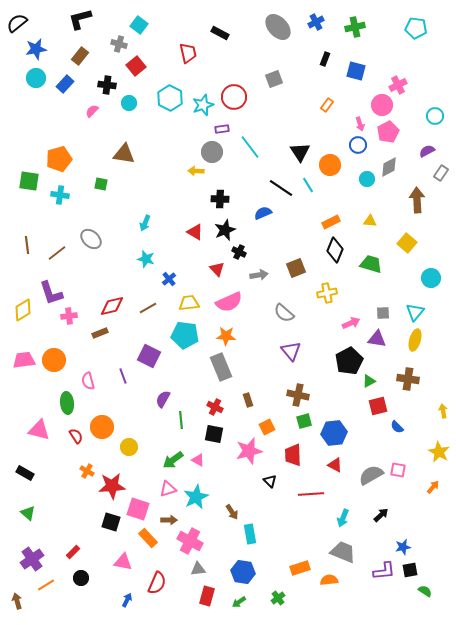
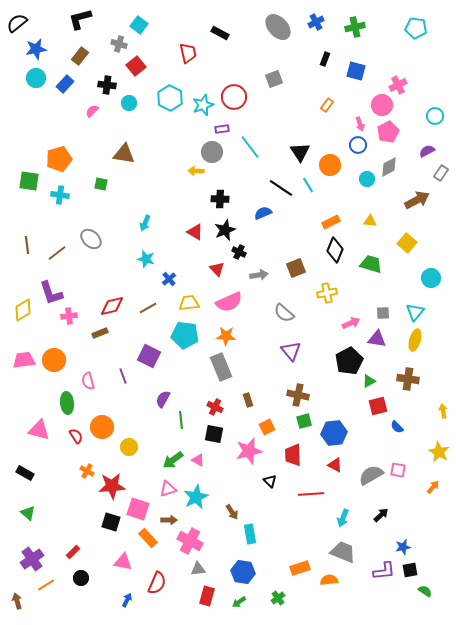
brown arrow at (417, 200): rotated 65 degrees clockwise
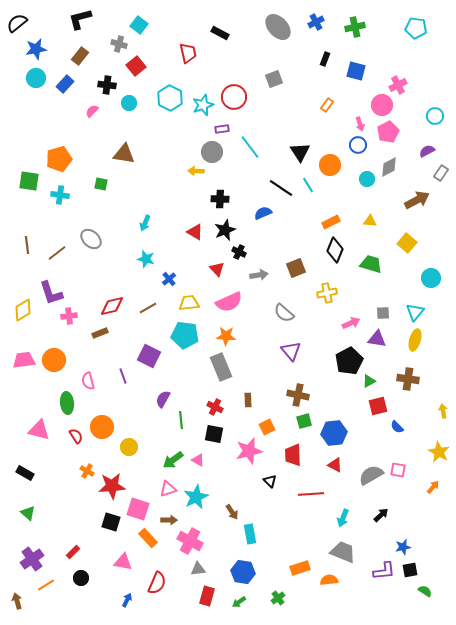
brown rectangle at (248, 400): rotated 16 degrees clockwise
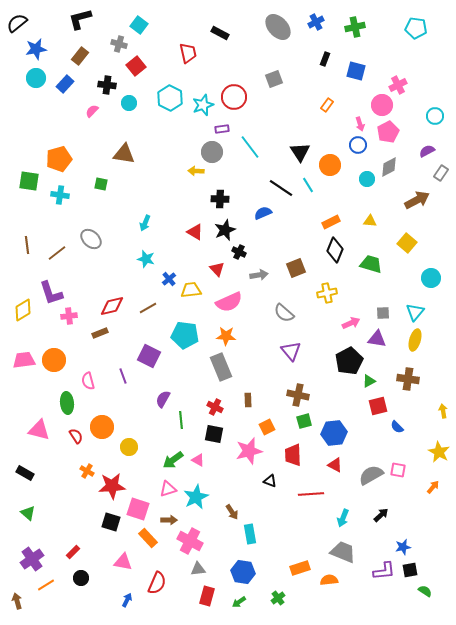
yellow trapezoid at (189, 303): moved 2 px right, 13 px up
black triangle at (270, 481): rotated 24 degrees counterclockwise
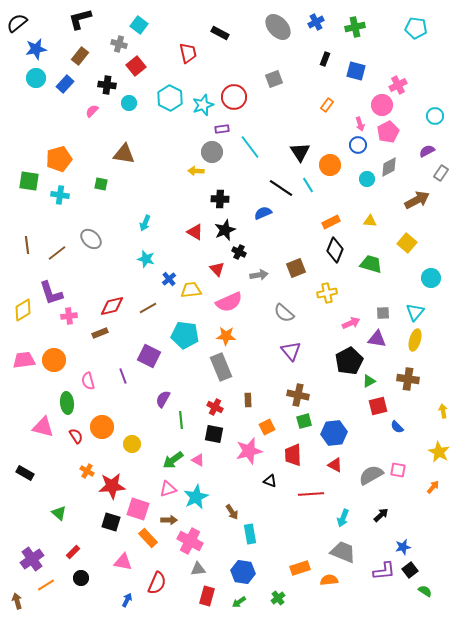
pink triangle at (39, 430): moved 4 px right, 3 px up
yellow circle at (129, 447): moved 3 px right, 3 px up
green triangle at (28, 513): moved 31 px right
black square at (410, 570): rotated 28 degrees counterclockwise
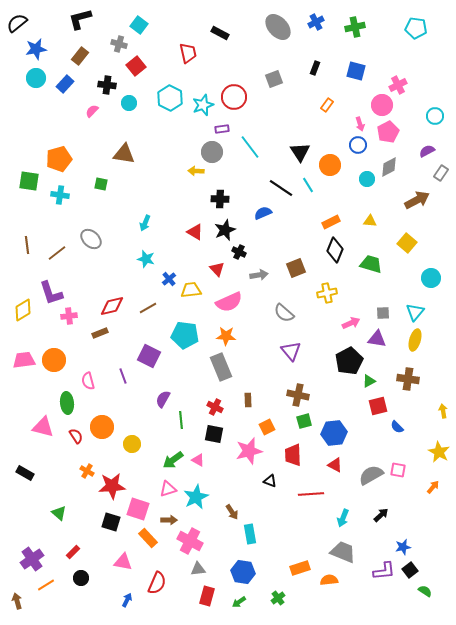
black rectangle at (325, 59): moved 10 px left, 9 px down
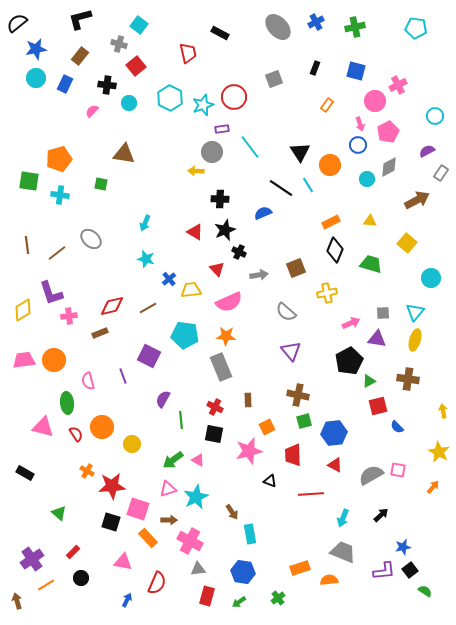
blue rectangle at (65, 84): rotated 18 degrees counterclockwise
pink circle at (382, 105): moved 7 px left, 4 px up
gray semicircle at (284, 313): moved 2 px right, 1 px up
red semicircle at (76, 436): moved 2 px up
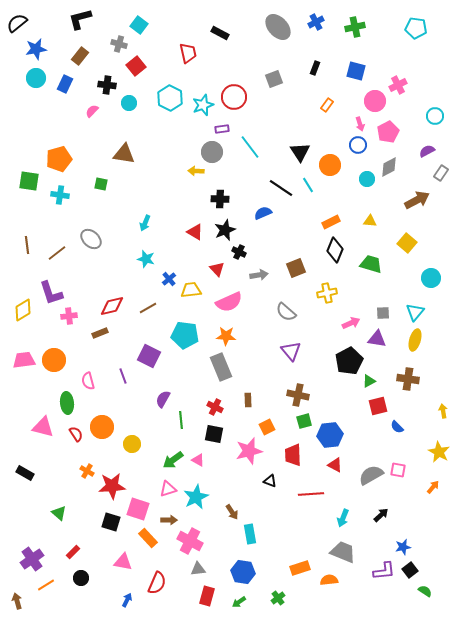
blue hexagon at (334, 433): moved 4 px left, 2 px down
